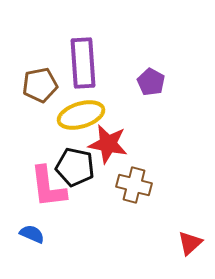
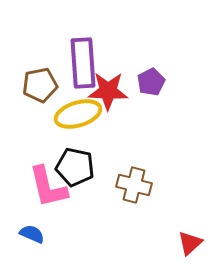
purple pentagon: rotated 16 degrees clockwise
yellow ellipse: moved 3 px left, 1 px up
red star: moved 53 px up; rotated 9 degrees counterclockwise
pink L-shape: rotated 6 degrees counterclockwise
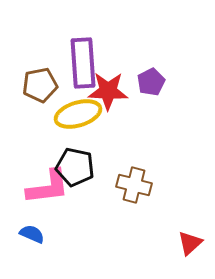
pink L-shape: rotated 84 degrees counterclockwise
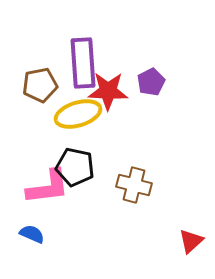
red triangle: moved 1 px right, 2 px up
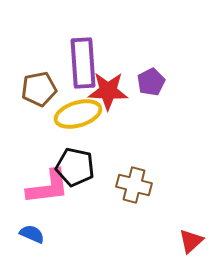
brown pentagon: moved 1 px left, 4 px down
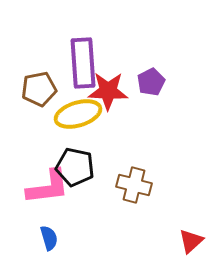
blue semicircle: moved 17 px right, 4 px down; rotated 50 degrees clockwise
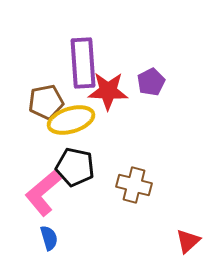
brown pentagon: moved 7 px right, 13 px down
yellow ellipse: moved 7 px left, 6 px down
pink L-shape: moved 5 px left, 6 px down; rotated 147 degrees clockwise
red triangle: moved 3 px left
